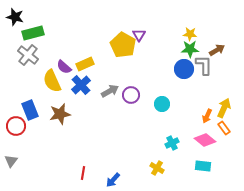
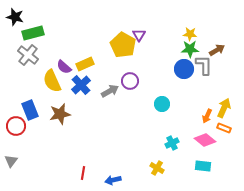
purple circle: moved 1 px left, 14 px up
orange rectangle: rotated 32 degrees counterclockwise
blue arrow: rotated 35 degrees clockwise
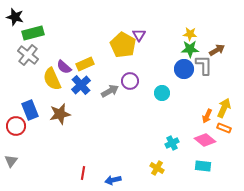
yellow semicircle: moved 2 px up
cyan circle: moved 11 px up
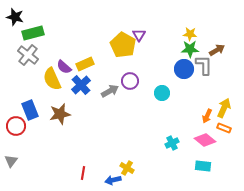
yellow cross: moved 30 px left
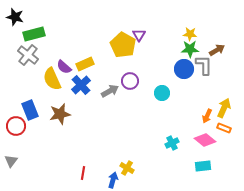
green rectangle: moved 1 px right, 1 px down
cyan rectangle: rotated 14 degrees counterclockwise
blue arrow: rotated 119 degrees clockwise
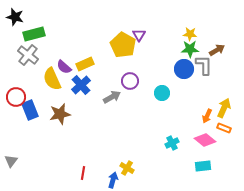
gray arrow: moved 2 px right, 6 px down
red circle: moved 29 px up
